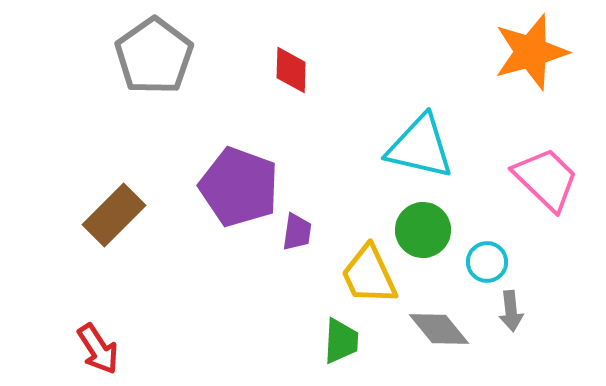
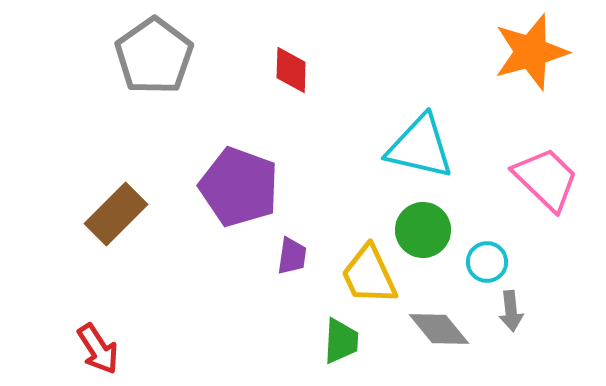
brown rectangle: moved 2 px right, 1 px up
purple trapezoid: moved 5 px left, 24 px down
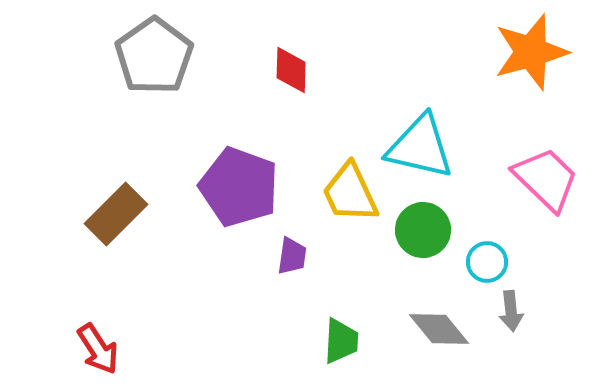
yellow trapezoid: moved 19 px left, 82 px up
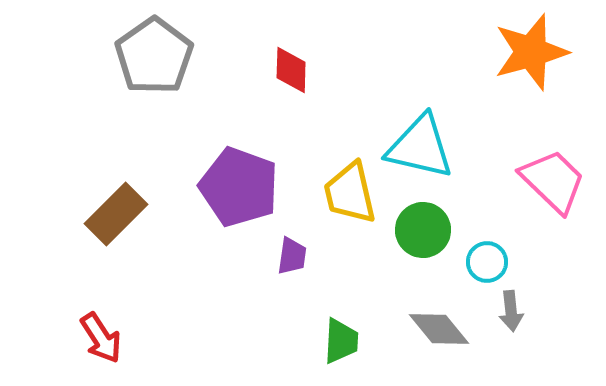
pink trapezoid: moved 7 px right, 2 px down
yellow trapezoid: rotated 12 degrees clockwise
red arrow: moved 3 px right, 11 px up
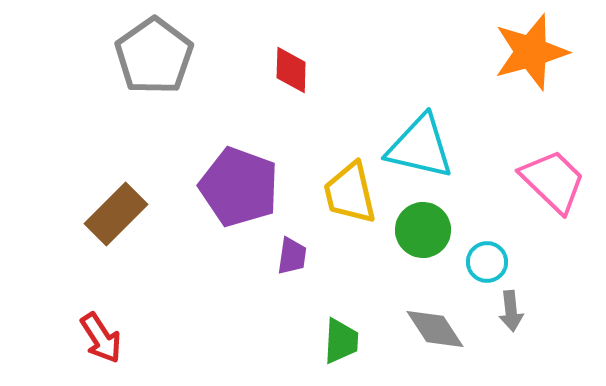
gray diamond: moved 4 px left; rotated 6 degrees clockwise
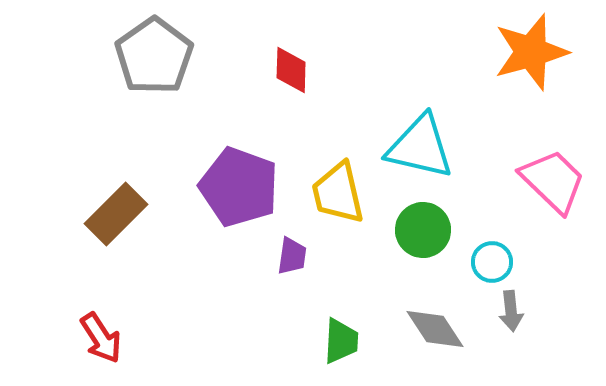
yellow trapezoid: moved 12 px left
cyan circle: moved 5 px right
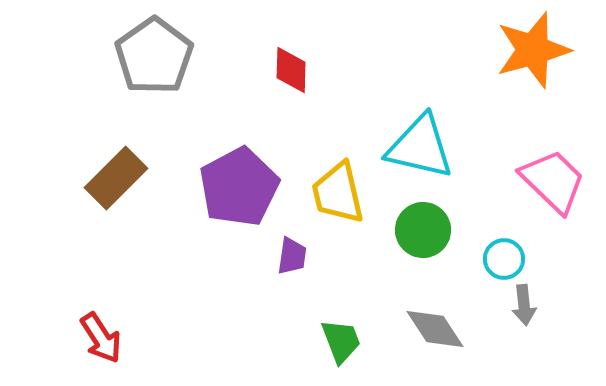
orange star: moved 2 px right, 2 px up
purple pentagon: rotated 24 degrees clockwise
brown rectangle: moved 36 px up
cyan circle: moved 12 px right, 3 px up
gray arrow: moved 13 px right, 6 px up
green trapezoid: rotated 24 degrees counterclockwise
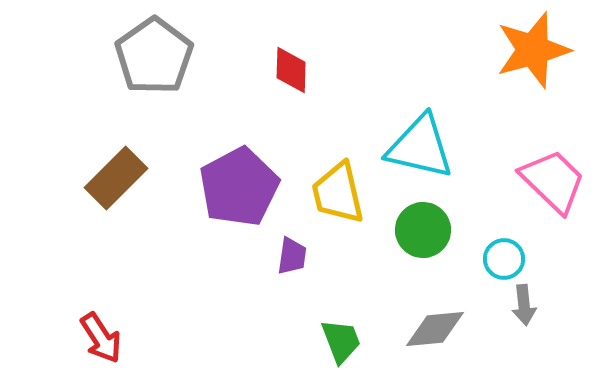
gray diamond: rotated 62 degrees counterclockwise
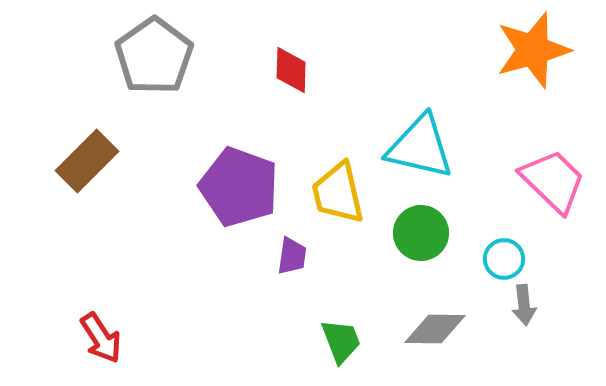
brown rectangle: moved 29 px left, 17 px up
purple pentagon: rotated 24 degrees counterclockwise
green circle: moved 2 px left, 3 px down
gray diamond: rotated 6 degrees clockwise
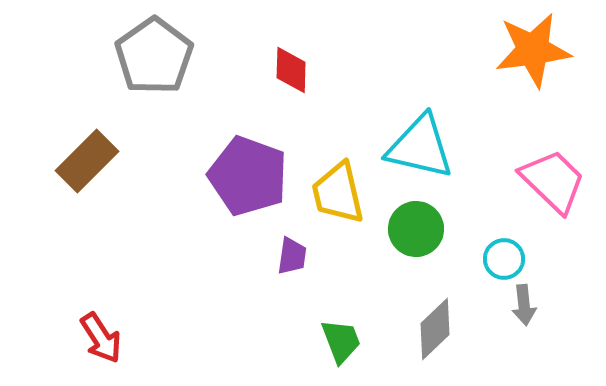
orange star: rotated 8 degrees clockwise
purple pentagon: moved 9 px right, 11 px up
green circle: moved 5 px left, 4 px up
gray diamond: rotated 44 degrees counterclockwise
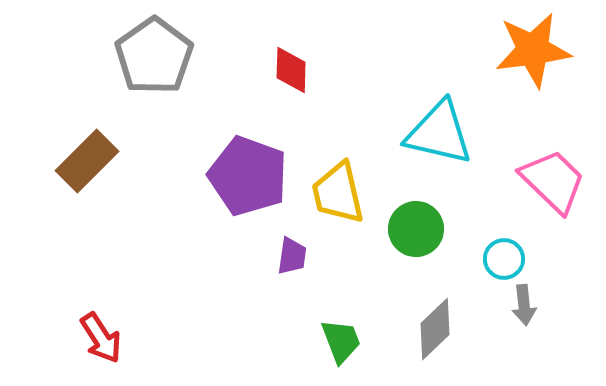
cyan triangle: moved 19 px right, 14 px up
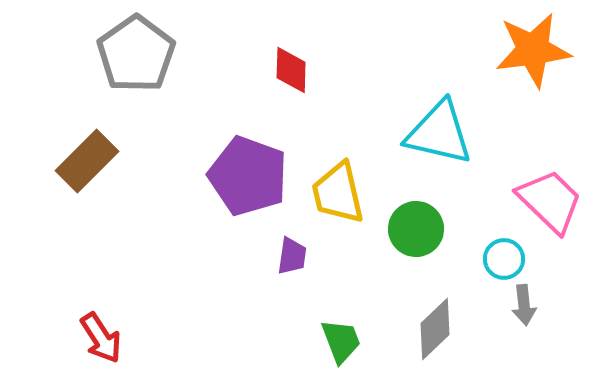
gray pentagon: moved 18 px left, 2 px up
pink trapezoid: moved 3 px left, 20 px down
